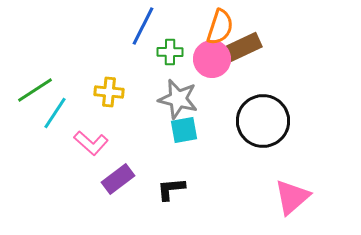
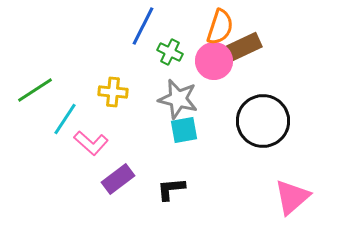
green cross: rotated 25 degrees clockwise
pink circle: moved 2 px right, 2 px down
yellow cross: moved 4 px right
cyan line: moved 10 px right, 6 px down
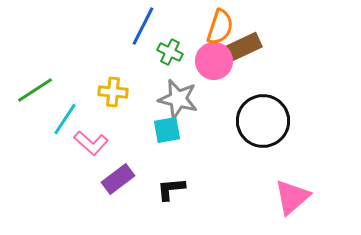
cyan square: moved 17 px left
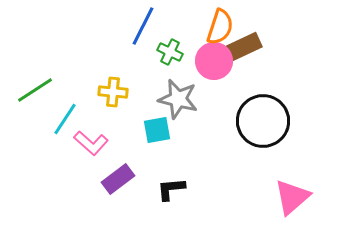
cyan square: moved 10 px left
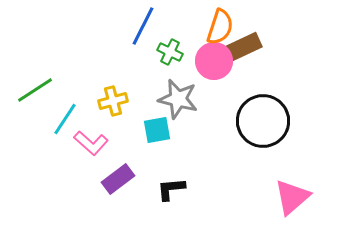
yellow cross: moved 9 px down; rotated 20 degrees counterclockwise
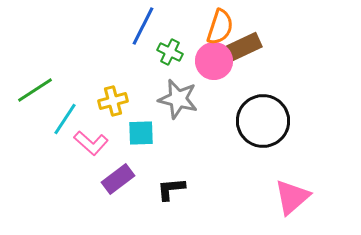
cyan square: moved 16 px left, 3 px down; rotated 8 degrees clockwise
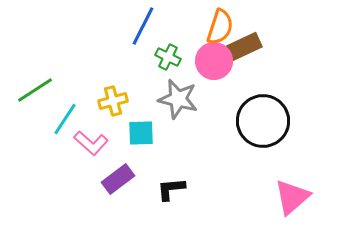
green cross: moved 2 px left, 5 px down
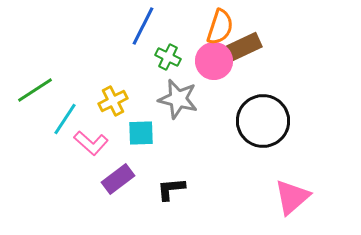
yellow cross: rotated 12 degrees counterclockwise
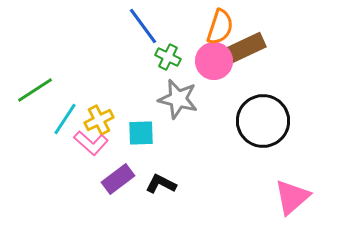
blue line: rotated 63 degrees counterclockwise
brown rectangle: moved 4 px right
yellow cross: moved 14 px left, 19 px down
black L-shape: moved 10 px left, 5 px up; rotated 32 degrees clockwise
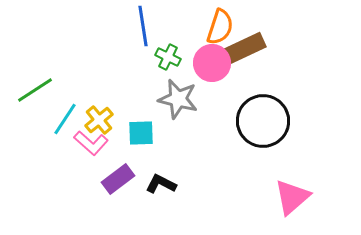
blue line: rotated 27 degrees clockwise
pink circle: moved 2 px left, 2 px down
yellow cross: rotated 12 degrees counterclockwise
